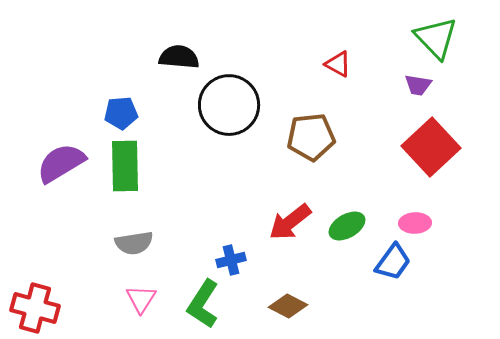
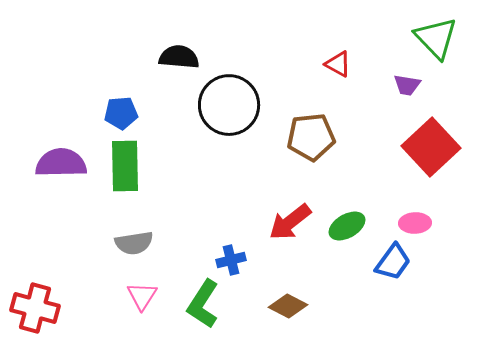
purple trapezoid: moved 11 px left
purple semicircle: rotated 30 degrees clockwise
pink triangle: moved 1 px right, 3 px up
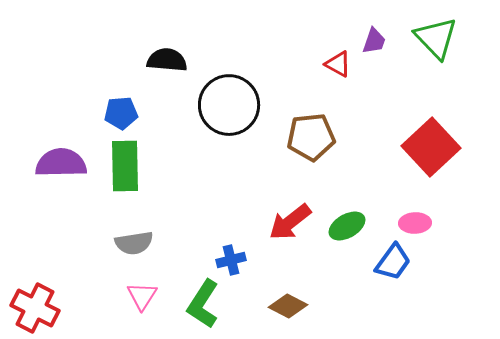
black semicircle: moved 12 px left, 3 px down
purple trapezoid: moved 33 px left, 44 px up; rotated 80 degrees counterclockwise
red cross: rotated 12 degrees clockwise
